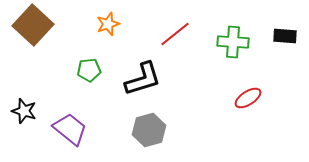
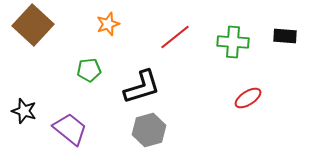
red line: moved 3 px down
black L-shape: moved 1 px left, 8 px down
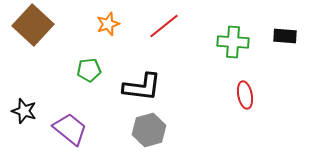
red line: moved 11 px left, 11 px up
black L-shape: rotated 24 degrees clockwise
red ellipse: moved 3 px left, 3 px up; rotated 68 degrees counterclockwise
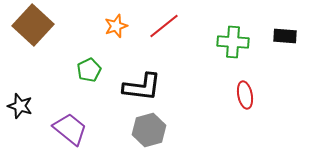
orange star: moved 8 px right, 2 px down
green pentagon: rotated 20 degrees counterclockwise
black star: moved 4 px left, 5 px up
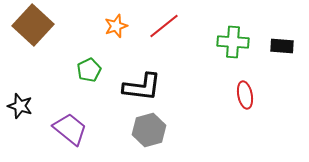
black rectangle: moved 3 px left, 10 px down
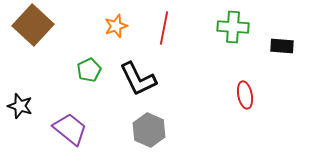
red line: moved 2 px down; rotated 40 degrees counterclockwise
green cross: moved 15 px up
black L-shape: moved 4 px left, 8 px up; rotated 57 degrees clockwise
gray hexagon: rotated 20 degrees counterclockwise
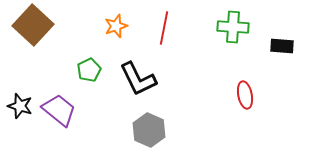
purple trapezoid: moved 11 px left, 19 px up
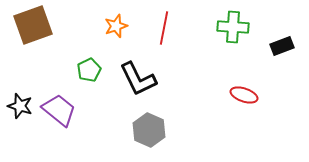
brown square: rotated 27 degrees clockwise
black rectangle: rotated 25 degrees counterclockwise
red ellipse: moved 1 px left; rotated 60 degrees counterclockwise
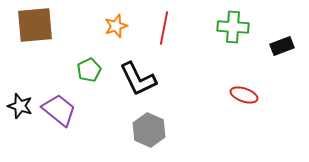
brown square: moved 2 px right; rotated 15 degrees clockwise
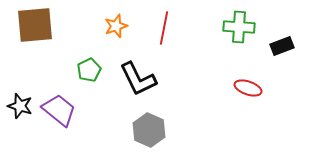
green cross: moved 6 px right
red ellipse: moved 4 px right, 7 px up
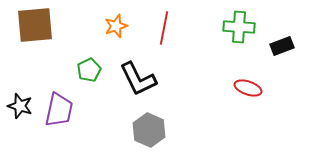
purple trapezoid: rotated 63 degrees clockwise
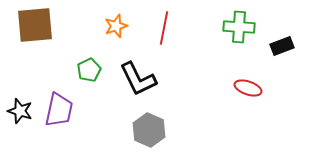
black star: moved 5 px down
